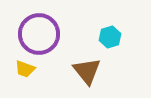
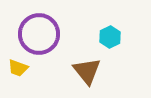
cyan hexagon: rotated 10 degrees counterclockwise
yellow trapezoid: moved 7 px left, 1 px up
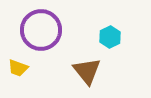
purple circle: moved 2 px right, 4 px up
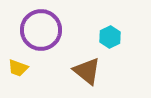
brown triangle: rotated 12 degrees counterclockwise
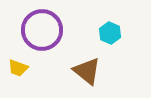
purple circle: moved 1 px right
cyan hexagon: moved 4 px up; rotated 10 degrees counterclockwise
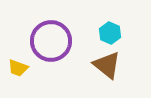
purple circle: moved 9 px right, 11 px down
brown triangle: moved 20 px right, 6 px up
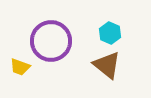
yellow trapezoid: moved 2 px right, 1 px up
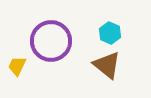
yellow trapezoid: moved 3 px left, 1 px up; rotated 95 degrees clockwise
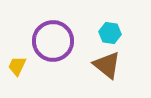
cyan hexagon: rotated 15 degrees counterclockwise
purple circle: moved 2 px right
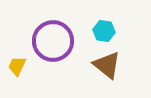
cyan hexagon: moved 6 px left, 2 px up
